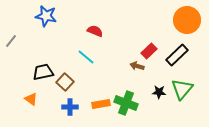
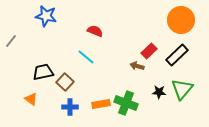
orange circle: moved 6 px left
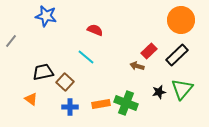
red semicircle: moved 1 px up
black star: rotated 16 degrees counterclockwise
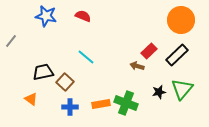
red semicircle: moved 12 px left, 14 px up
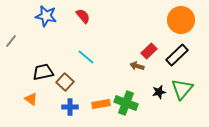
red semicircle: rotated 28 degrees clockwise
